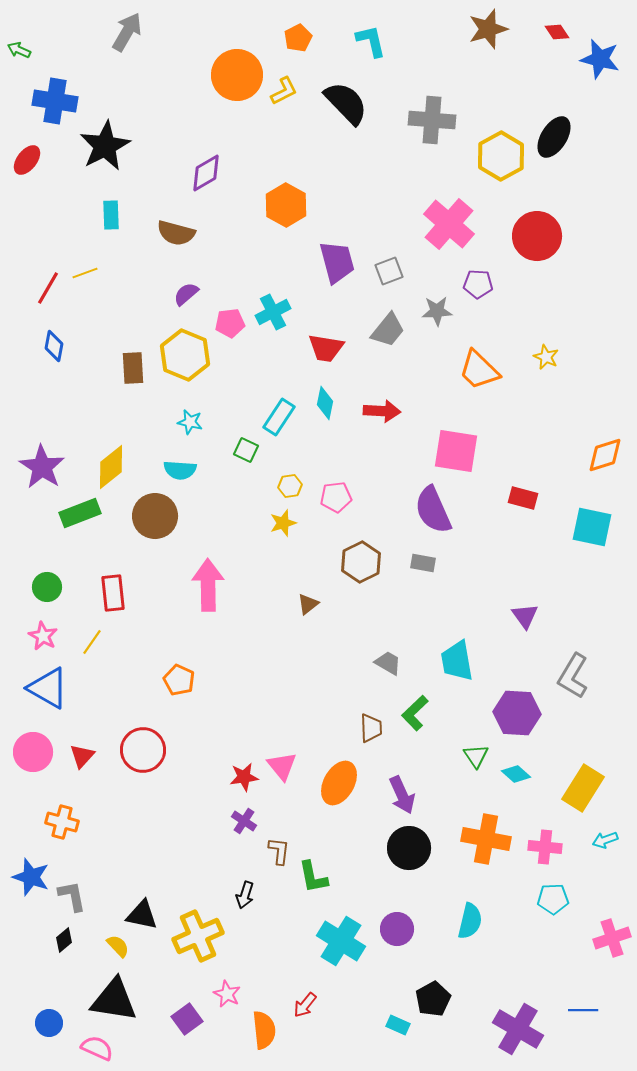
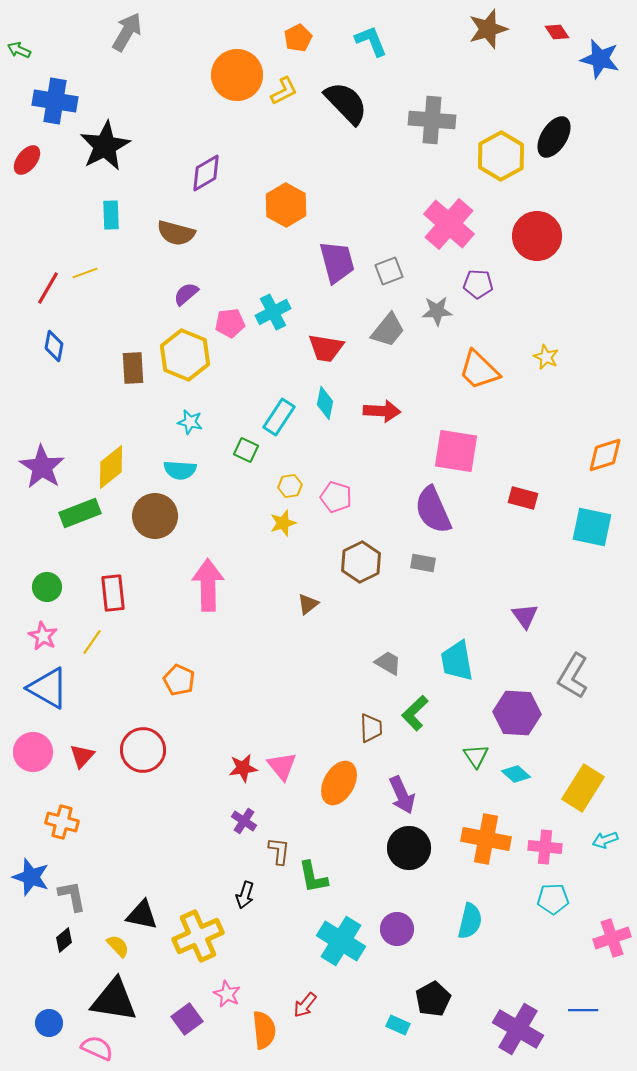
cyan L-shape at (371, 41): rotated 9 degrees counterclockwise
pink pentagon at (336, 497): rotated 24 degrees clockwise
red star at (244, 777): moved 1 px left, 9 px up
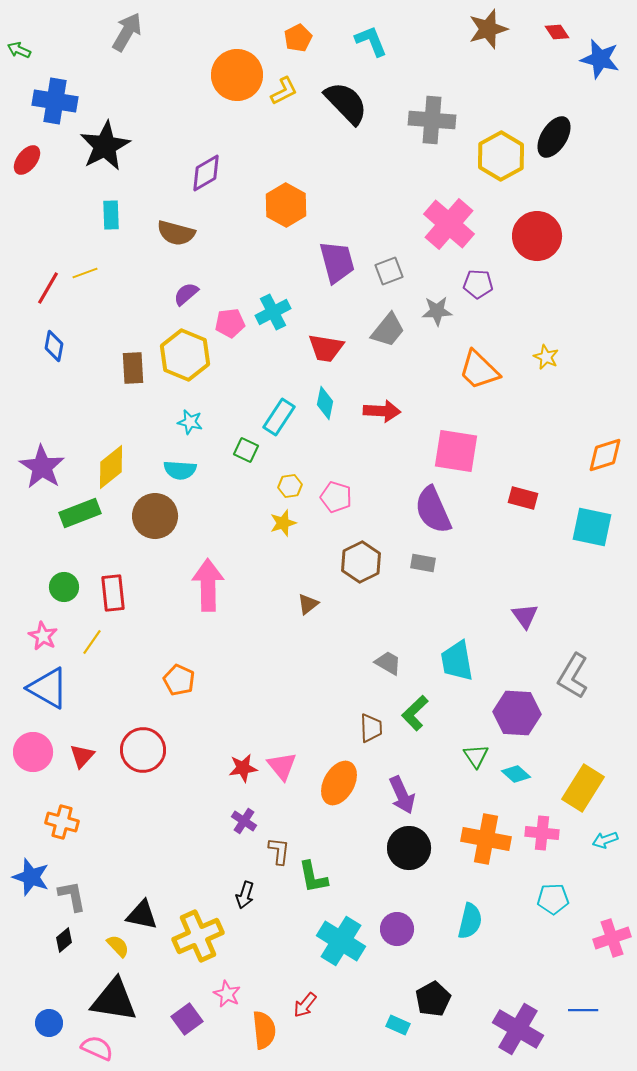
green circle at (47, 587): moved 17 px right
pink cross at (545, 847): moved 3 px left, 14 px up
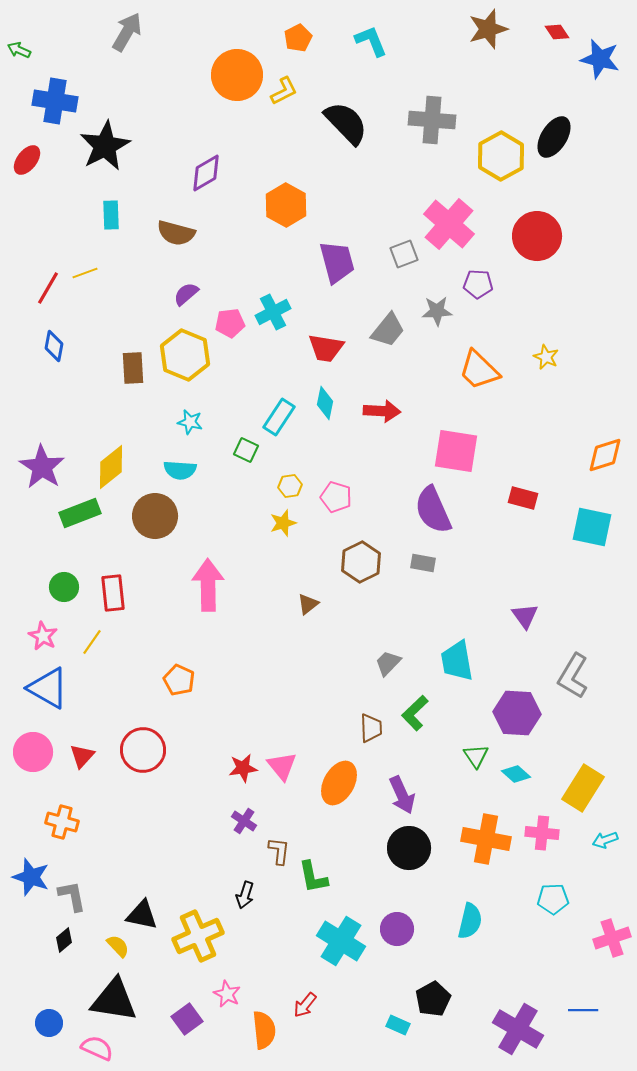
black semicircle at (346, 103): moved 20 px down
gray square at (389, 271): moved 15 px right, 17 px up
gray trapezoid at (388, 663): rotated 76 degrees counterclockwise
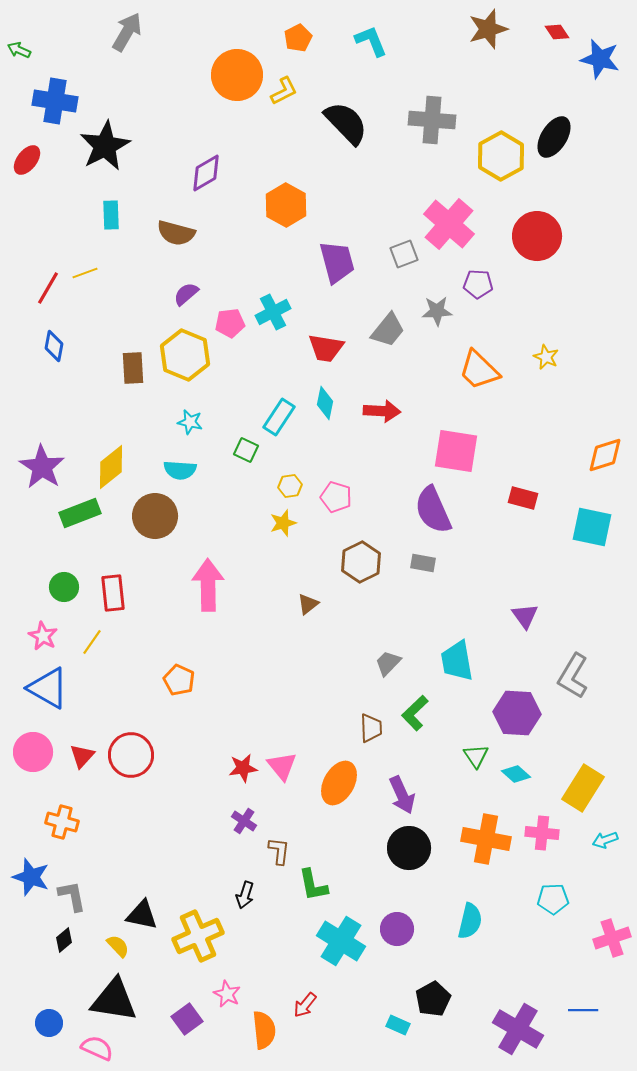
red circle at (143, 750): moved 12 px left, 5 px down
green L-shape at (313, 877): moved 8 px down
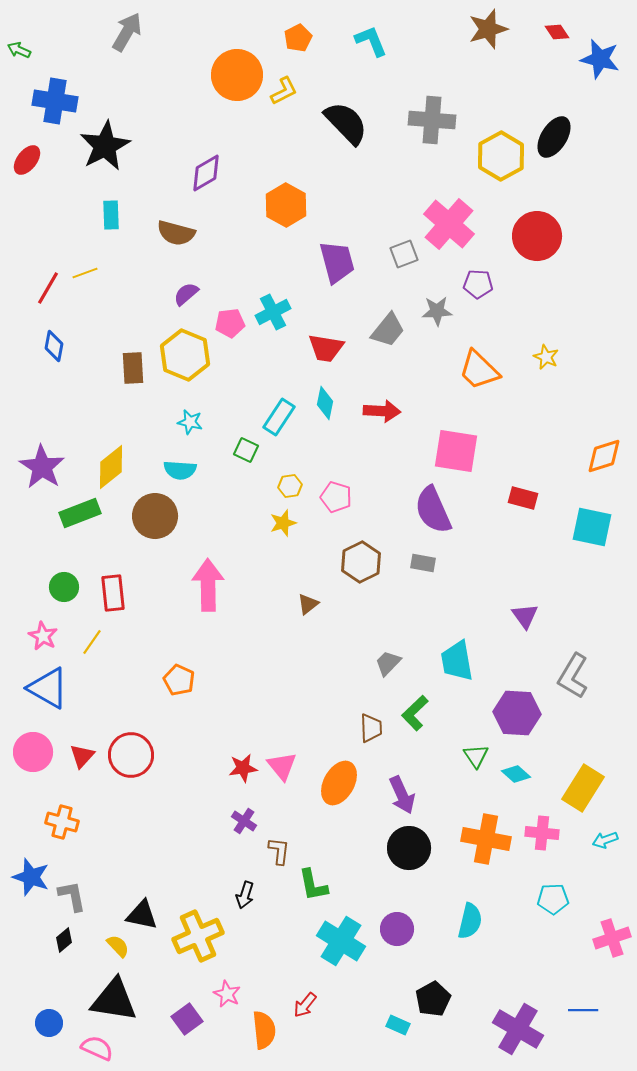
orange diamond at (605, 455): moved 1 px left, 1 px down
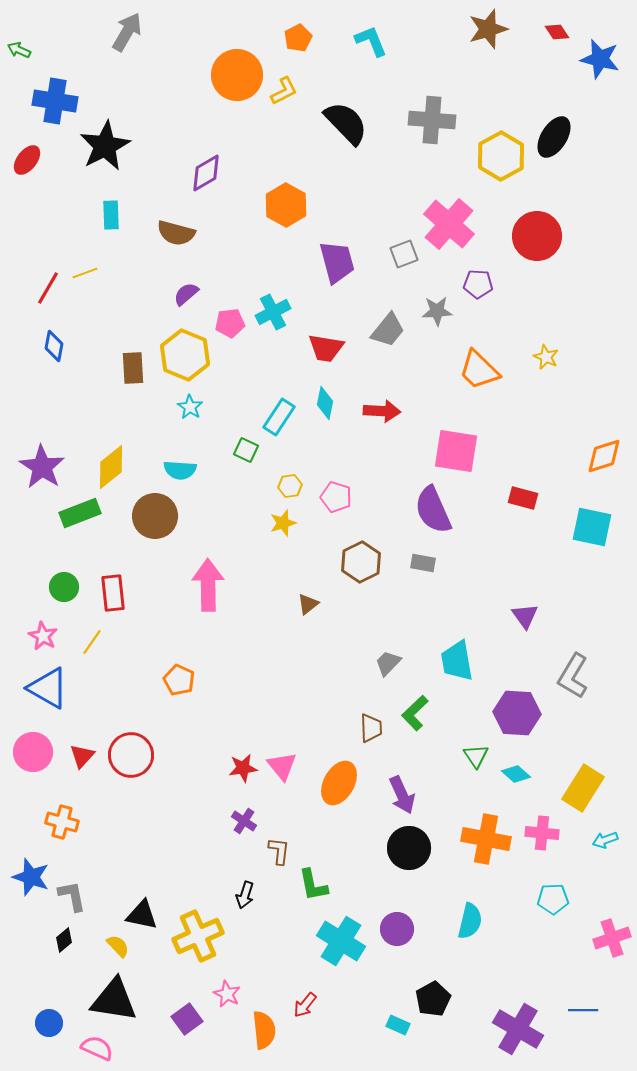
cyan star at (190, 422): moved 15 px up; rotated 20 degrees clockwise
